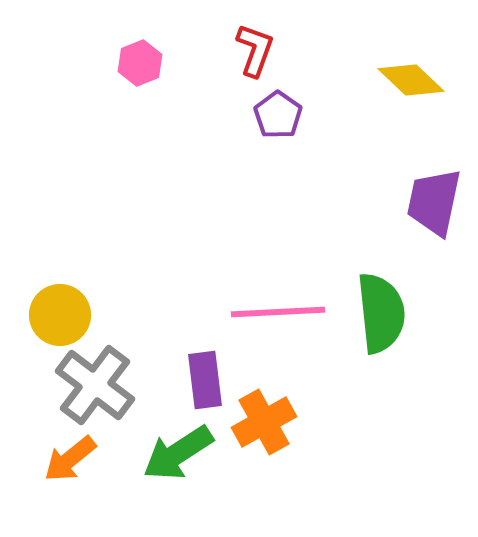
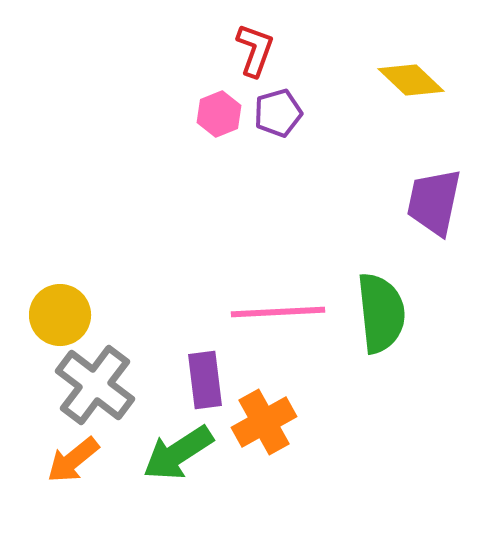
pink hexagon: moved 79 px right, 51 px down
purple pentagon: moved 2 px up; rotated 21 degrees clockwise
orange arrow: moved 3 px right, 1 px down
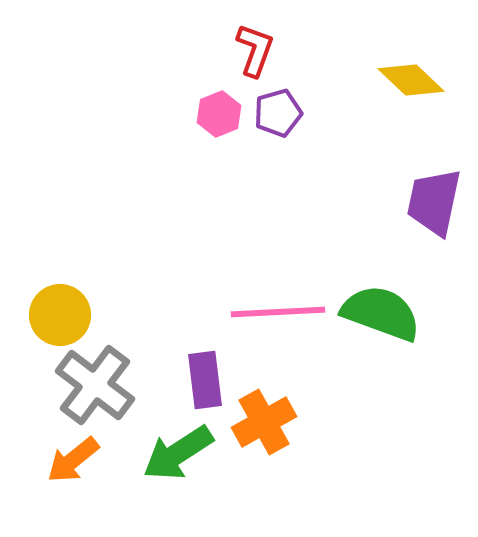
green semicircle: rotated 64 degrees counterclockwise
